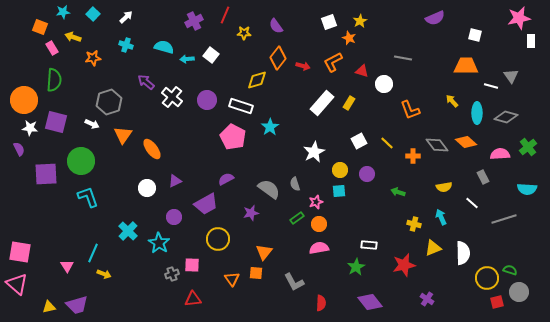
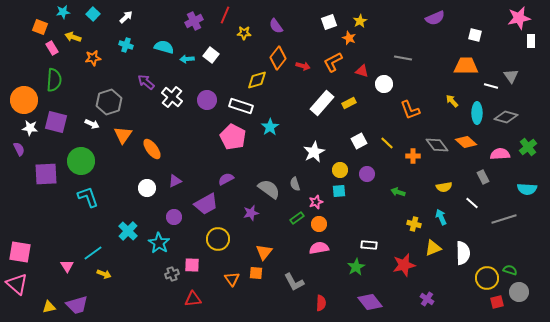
yellow rectangle at (349, 103): rotated 32 degrees clockwise
cyan line at (93, 253): rotated 30 degrees clockwise
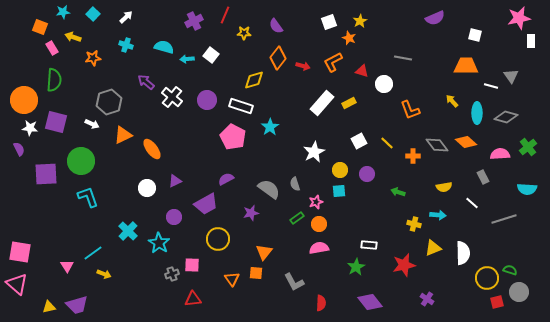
yellow diamond at (257, 80): moved 3 px left
orange triangle at (123, 135): rotated 30 degrees clockwise
cyan arrow at (441, 217): moved 3 px left, 2 px up; rotated 119 degrees clockwise
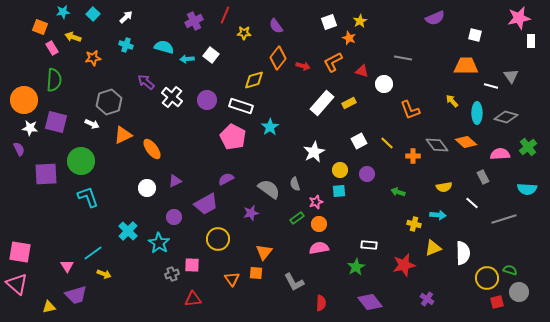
purple trapezoid at (77, 305): moved 1 px left, 10 px up
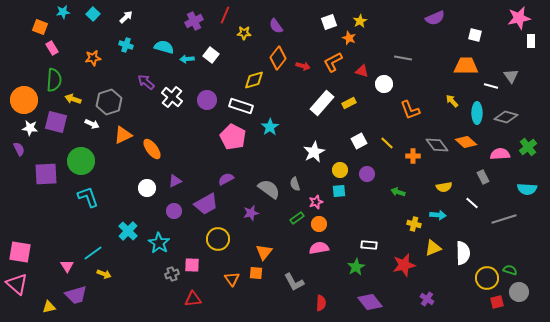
yellow arrow at (73, 37): moved 62 px down
purple circle at (174, 217): moved 6 px up
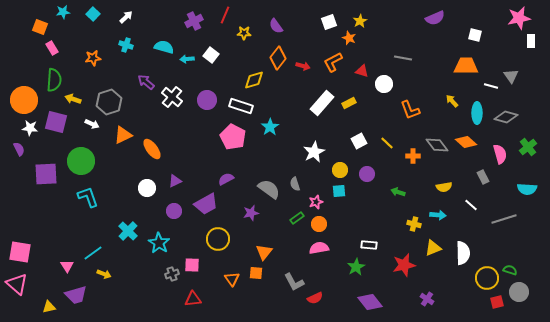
pink semicircle at (500, 154): rotated 78 degrees clockwise
white line at (472, 203): moved 1 px left, 2 px down
red semicircle at (321, 303): moved 6 px left, 5 px up; rotated 63 degrees clockwise
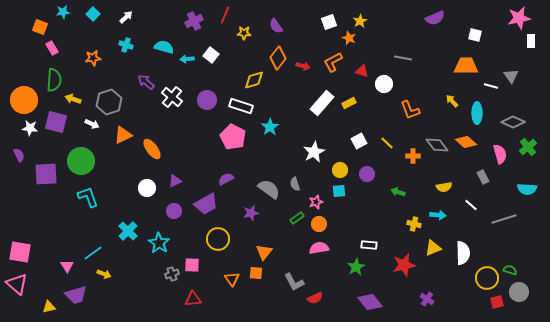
gray diamond at (506, 117): moved 7 px right, 5 px down; rotated 10 degrees clockwise
purple semicircle at (19, 149): moved 6 px down
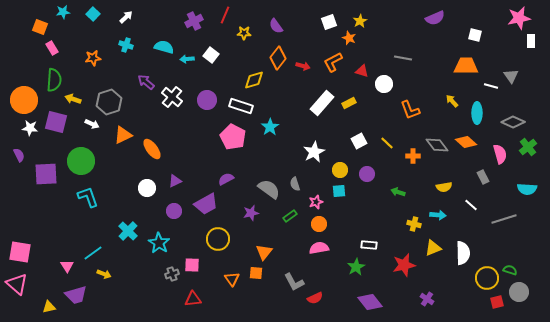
green rectangle at (297, 218): moved 7 px left, 2 px up
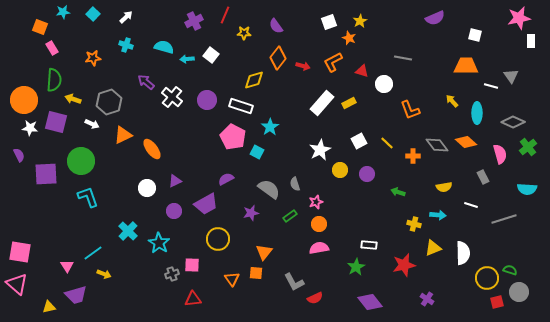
white star at (314, 152): moved 6 px right, 2 px up
cyan square at (339, 191): moved 82 px left, 39 px up; rotated 32 degrees clockwise
white line at (471, 205): rotated 24 degrees counterclockwise
